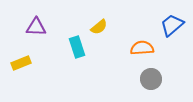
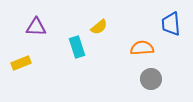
blue trapezoid: moved 1 px left, 1 px up; rotated 55 degrees counterclockwise
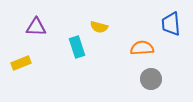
yellow semicircle: rotated 54 degrees clockwise
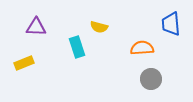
yellow rectangle: moved 3 px right
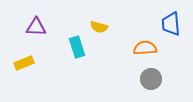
orange semicircle: moved 3 px right
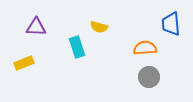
gray circle: moved 2 px left, 2 px up
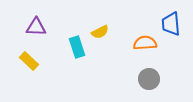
yellow semicircle: moved 1 px right, 5 px down; rotated 42 degrees counterclockwise
orange semicircle: moved 5 px up
yellow rectangle: moved 5 px right, 2 px up; rotated 66 degrees clockwise
gray circle: moved 2 px down
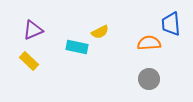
purple triangle: moved 3 px left, 3 px down; rotated 25 degrees counterclockwise
orange semicircle: moved 4 px right
cyan rectangle: rotated 60 degrees counterclockwise
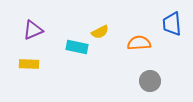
blue trapezoid: moved 1 px right
orange semicircle: moved 10 px left
yellow rectangle: moved 3 px down; rotated 42 degrees counterclockwise
gray circle: moved 1 px right, 2 px down
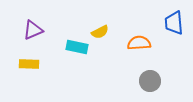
blue trapezoid: moved 2 px right, 1 px up
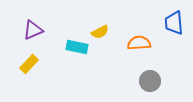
yellow rectangle: rotated 48 degrees counterclockwise
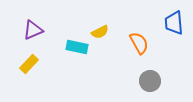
orange semicircle: rotated 65 degrees clockwise
